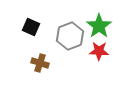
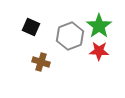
brown cross: moved 1 px right, 1 px up
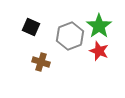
red star: rotated 18 degrees clockwise
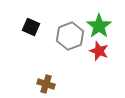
brown cross: moved 5 px right, 22 px down
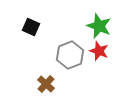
green star: rotated 15 degrees counterclockwise
gray hexagon: moved 19 px down
brown cross: rotated 24 degrees clockwise
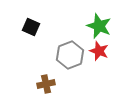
brown cross: rotated 36 degrees clockwise
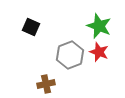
red star: moved 1 px down
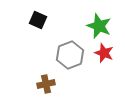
black square: moved 7 px right, 7 px up
red star: moved 5 px right, 1 px down
